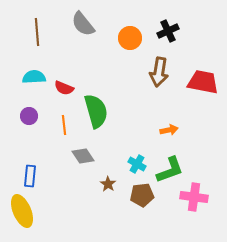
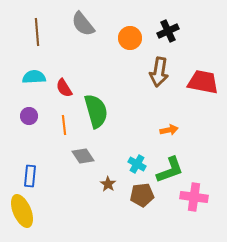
red semicircle: rotated 36 degrees clockwise
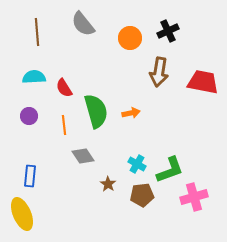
orange arrow: moved 38 px left, 17 px up
pink cross: rotated 24 degrees counterclockwise
yellow ellipse: moved 3 px down
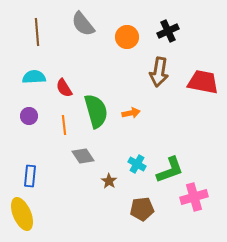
orange circle: moved 3 px left, 1 px up
brown star: moved 1 px right, 3 px up
brown pentagon: moved 14 px down
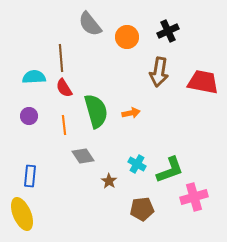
gray semicircle: moved 7 px right
brown line: moved 24 px right, 26 px down
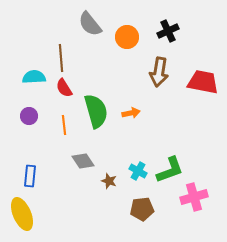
gray diamond: moved 5 px down
cyan cross: moved 1 px right, 7 px down
brown star: rotated 14 degrees counterclockwise
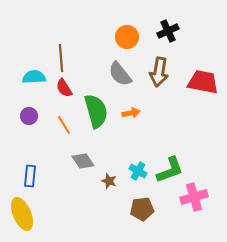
gray semicircle: moved 30 px right, 50 px down
orange line: rotated 24 degrees counterclockwise
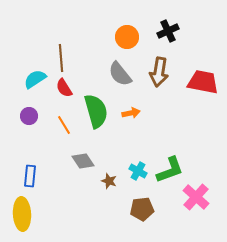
cyan semicircle: moved 1 px right, 2 px down; rotated 30 degrees counterclockwise
pink cross: moved 2 px right; rotated 32 degrees counterclockwise
yellow ellipse: rotated 20 degrees clockwise
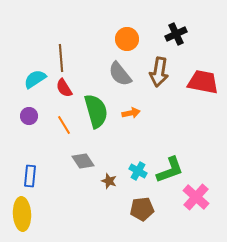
black cross: moved 8 px right, 3 px down
orange circle: moved 2 px down
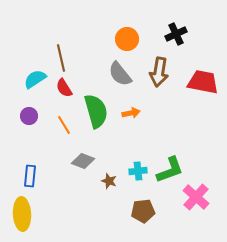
brown line: rotated 8 degrees counterclockwise
gray diamond: rotated 35 degrees counterclockwise
cyan cross: rotated 36 degrees counterclockwise
brown pentagon: moved 1 px right, 2 px down
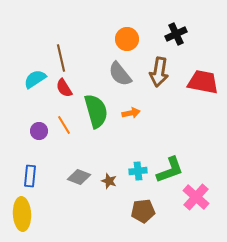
purple circle: moved 10 px right, 15 px down
gray diamond: moved 4 px left, 16 px down
